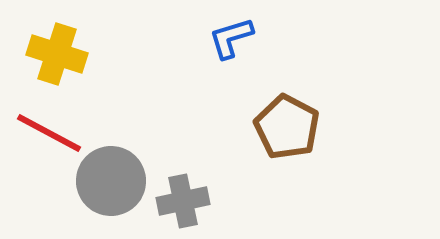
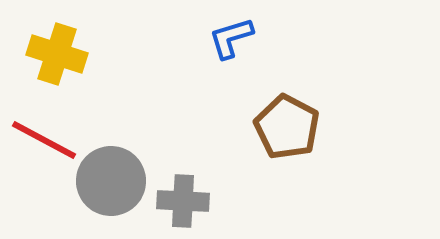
red line: moved 5 px left, 7 px down
gray cross: rotated 15 degrees clockwise
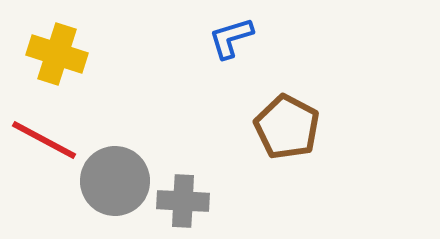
gray circle: moved 4 px right
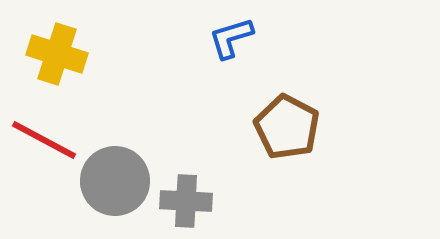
gray cross: moved 3 px right
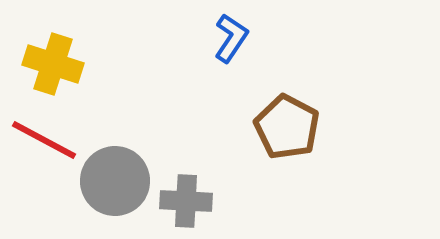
blue L-shape: rotated 141 degrees clockwise
yellow cross: moved 4 px left, 10 px down
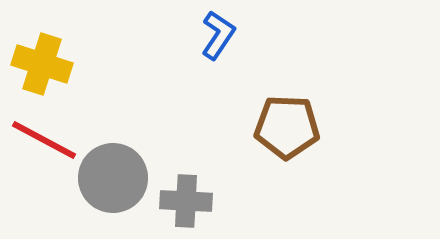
blue L-shape: moved 13 px left, 3 px up
yellow cross: moved 11 px left
brown pentagon: rotated 26 degrees counterclockwise
gray circle: moved 2 px left, 3 px up
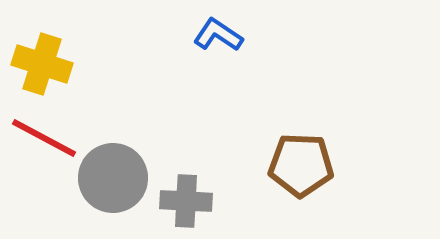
blue L-shape: rotated 90 degrees counterclockwise
brown pentagon: moved 14 px right, 38 px down
red line: moved 2 px up
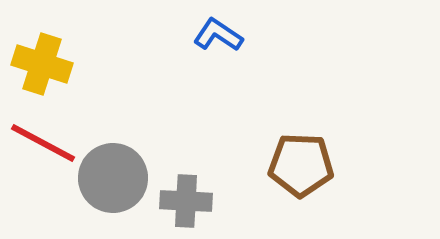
red line: moved 1 px left, 5 px down
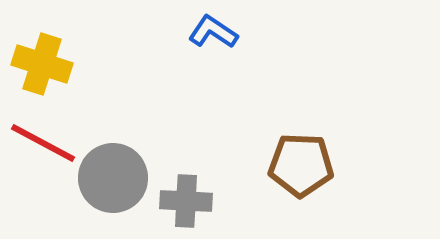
blue L-shape: moved 5 px left, 3 px up
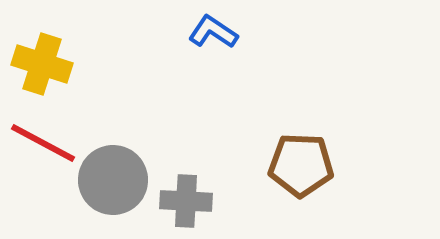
gray circle: moved 2 px down
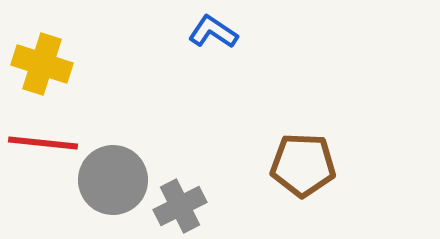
red line: rotated 22 degrees counterclockwise
brown pentagon: moved 2 px right
gray cross: moved 6 px left, 5 px down; rotated 30 degrees counterclockwise
